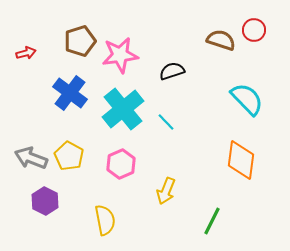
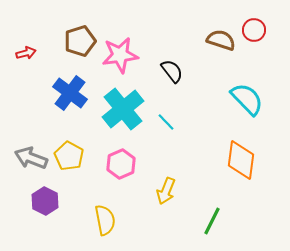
black semicircle: rotated 70 degrees clockwise
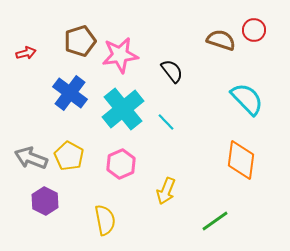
green line: moved 3 px right; rotated 28 degrees clockwise
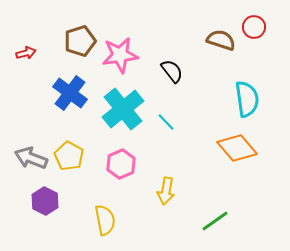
red circle: moved 3 px up
cyan semicircle: rotated 36 degrees clockwise
orange diamond: moved 4 px left, 12 px up; rotated 48 degrees counterclockwise
yellow arrow: rotated 12 degrees counterclockwise
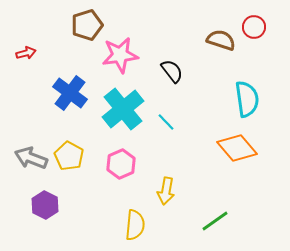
brown pentagon: moved 7 px right, 16 px up
purple hexagon: moved 4 px down
yellow semicircle: moved 30 px right, 5 px down; rotated 16 degrees clockwise
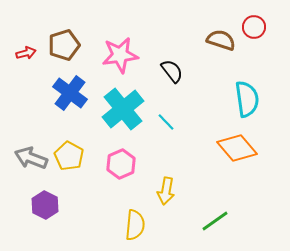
brown pentagon: moved 23 px left, 20 px down
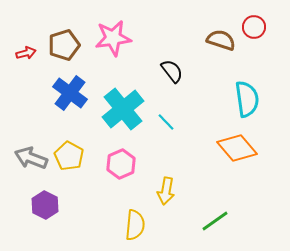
pink star: moved 7 px left, 17 px up
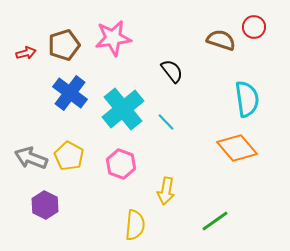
pink hexagon: rotated 16 degrees counterclockwise
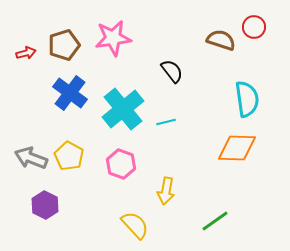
cyan line: rotated 60 degrees counterclockwise
orange diamond: rotated 48 degrees counterclockwise
yellow semicircle: rotated 48 degrees counterclockwise
